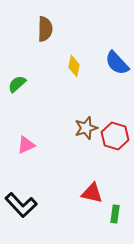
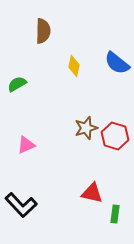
brown semicircle: moved 2 px left, 2 px down
blue semicircle: rotated 8 degrees counterclockwise
green semicircle: rotated 12 degrees clockwise
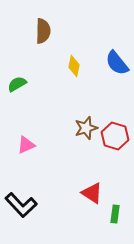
blue semicircle: rotated 12 degrees clockwise
red triangle: rotated 20 degrees clockwise
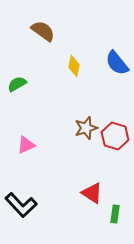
brown semicircle: rotated 55 degrees counterclockwise
